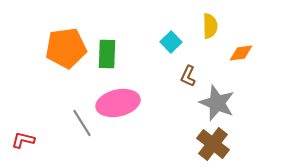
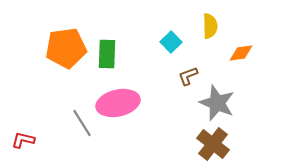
brown L-shape: rotated 45 degrees clockwise
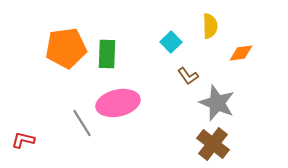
brown L-shape: rotated 105 degrees counterclockwise
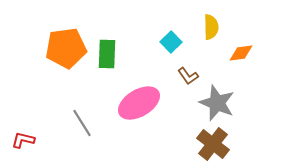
yellow semicircle: moved 1 px right, 1 px down
pink ellipse: moved 21 px right; rotated 18 degrees counterclockwise
